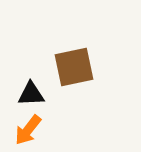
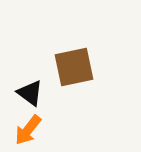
black triangle: moved 1 px left, 1 px up; rotated 40 degrees clockwise
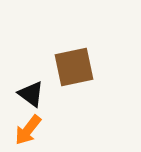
black triangle: moved 1 px right, 1 px down
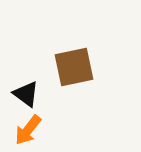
black triangle: moved 5 px left
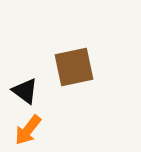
black triangle: moved 1 px left, 3 px up
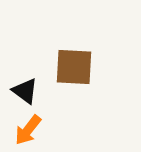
brown square: rotated 15 degrees clockwise
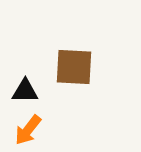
black triangle: rotated 36 degrees counterclockwise
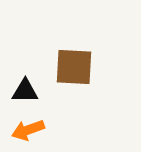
orange arrow: rotated 32 degrees clockwise
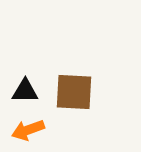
brown square: moved 25 px down
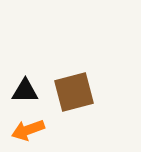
brown square: rotated 18 degrees counterclockwise
